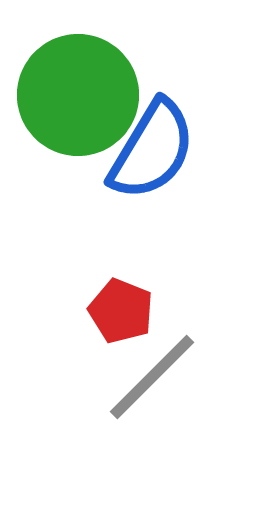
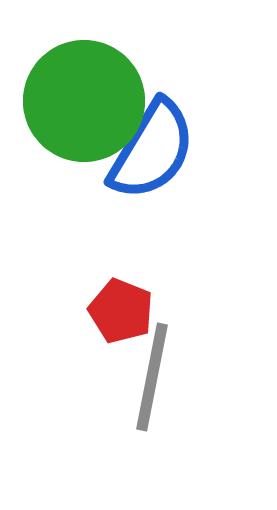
green circle: moved 6 px right, 6 px down
gray line: rotated 34 degrees counterclockwise
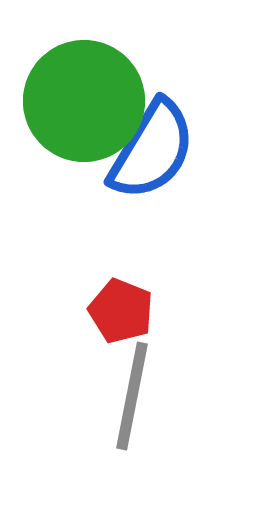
gray line: moved 20 px left, 19 px down
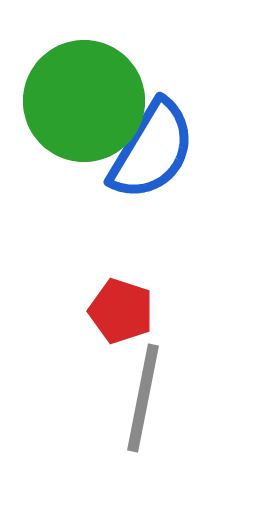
red pentagon: rotated 4 degrees counterclockwise
gray line: moved 11 px right, 2 px down
